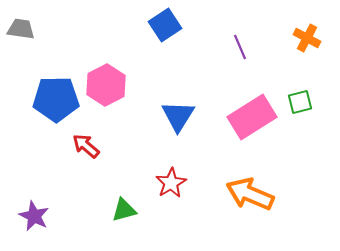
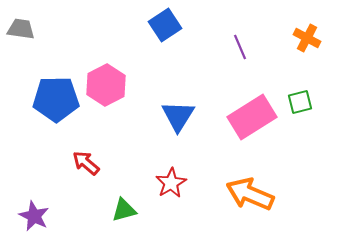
red arrow: moved 17 px down
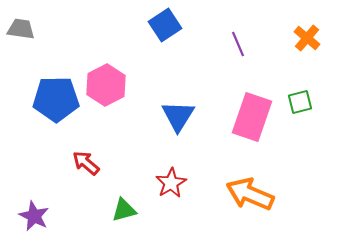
orange cross: rotated 12 degrees clockwise
purple line: moved 2 px left, 3 px up
pink rectangle: rotated 39 degrees counterclockwise
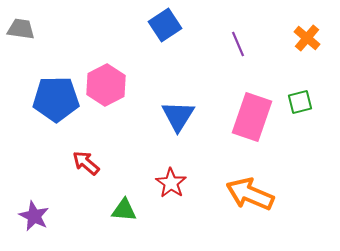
red star: rotated 8 degrees counterclockwise
green triangle: rotated 20 degrees clockwise
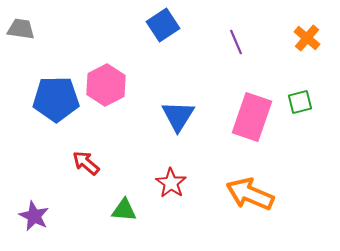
blue square: moved 2 px left
purple line: moved 2 px left, 2 px up
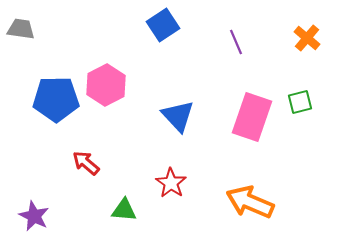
blue triangle: rotated 15 degrees counterclockwise
orange arrow: moved 8 px down
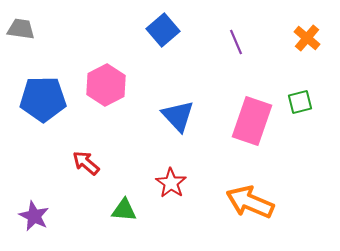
blue square: moved 5 px down; rotated 8 degrees counterclockwise
blue pentagon: moved 13 px left
pink rectangle: moved 4 px down
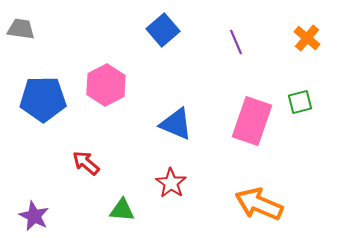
blue triangle: moved 2 px left, 8 px down; rotated 24 degrees counterclockwise
orange arrow: moved 9 px right, 2 px down
green triangle: moved 2 px left
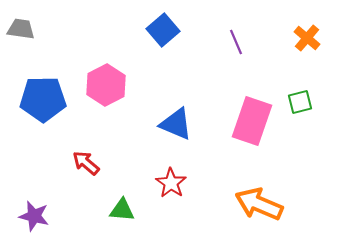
purple star: rotated 12 degrees counterclockwise
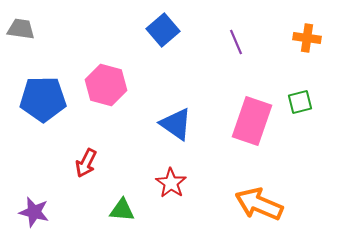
orange cross: rotated 32 degrees counterclockwise
pink hexagon: rotated 18 degrees counterclockwise
blue triangle: rotated 12 degrees clockwise
red arrow: rotated 104 degrees counterclockwise
purple star: moved 4 px up
